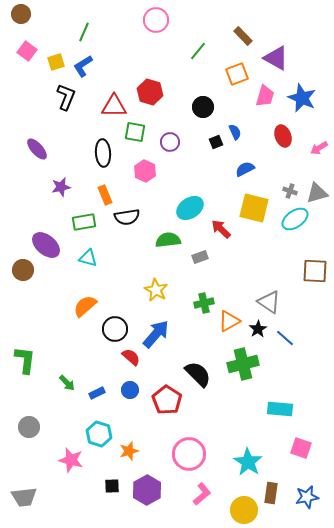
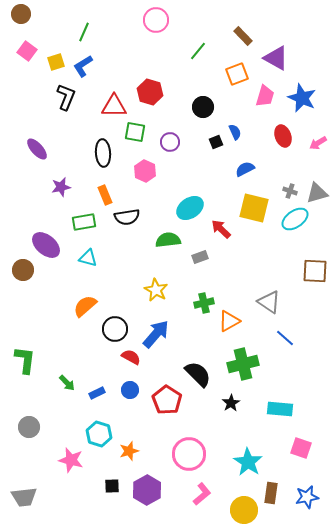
pink arrow at (319, 148): moved 1 px left, 5 px up
black star at (258, 329): moved 27 px left, 74 px down
red semicircle at (131, 357): rotated 12 degrees counterclockwise
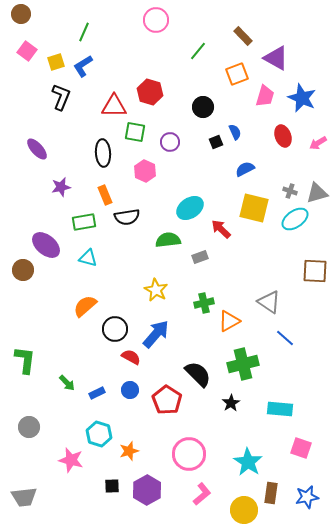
black L-shape at (66, 97): moved 5 px left
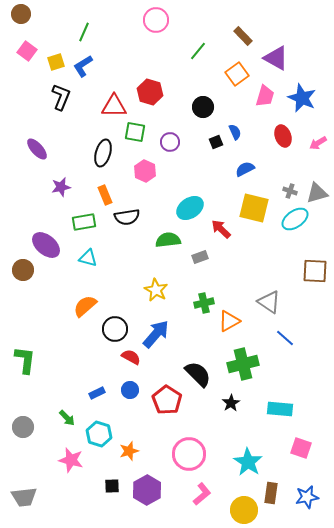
orange square at (237, 74): rotated 15 degrees counterclockwise
black ellipse at (103, 153): rotated 20 degrees clockwise
green arrow at (67, 383): moved 35 px down
gray circle at (29, 427): moved 6 px left
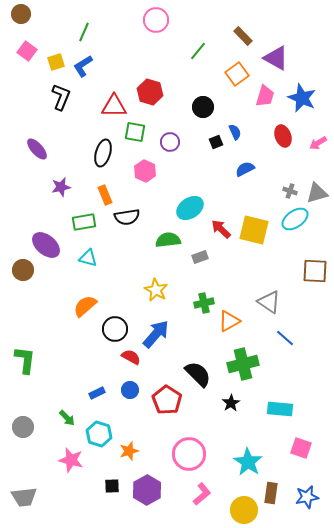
yellow square at (254, 208): moved 22 px down
